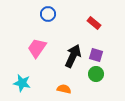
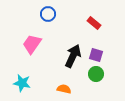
pink trapezoid: moved 5 px left, 4 px up
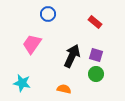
red rectangle: moved 1 px right, 1 px up
black arrow: moved 1 px left
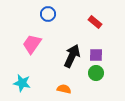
purple square: rotated 16 degrees counterclockwise
green circle: moved 1 px up
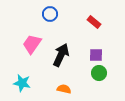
blue circle: moved 2 px right
red rectangle: moved 1 px left
black arrow: moved 11 px left, 1 px up
green circle: moved 3 px right
